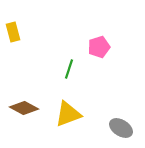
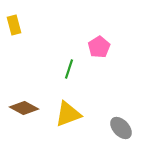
yellow rectangle: moved 1 px right, 7 px up
pink pentagon: rotated 15 degrees counterclockwise
gray ellipse: rotated 15 degrees clockwise
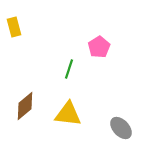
yellow rectangle: moved 2 px down
brown diamond: moved 1 px right, 2 px up; rotated 68 degrees counterclockwise
yellow triangle: rotated 28 degrees clockwise
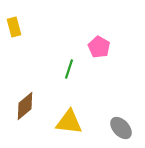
pink pentagon: rotated 10 degrees counterclockwise
yellow triangle: moved 1 px right, 8 px down
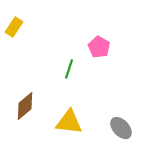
yellow rectangle: rotated 48 degrees clockwise
